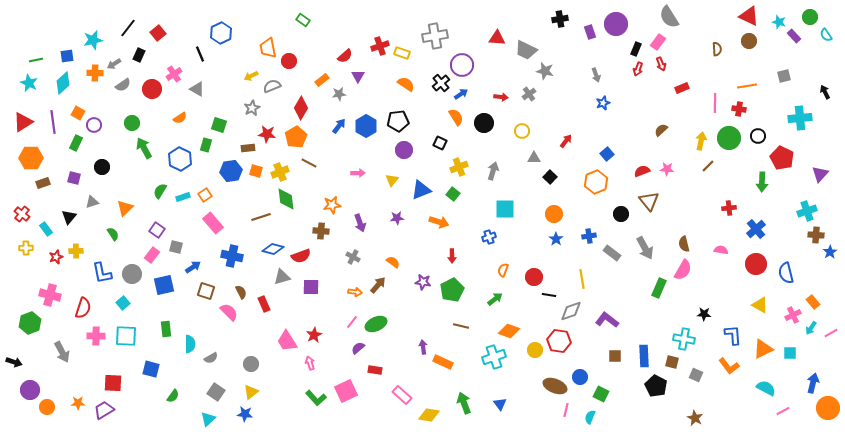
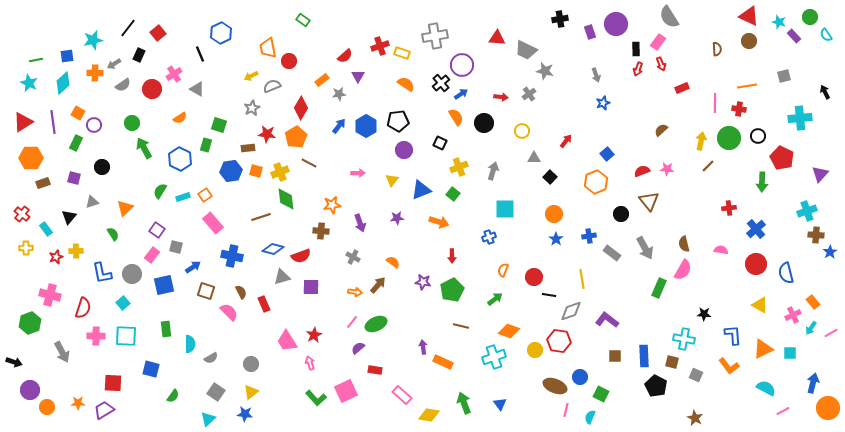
black rectangle at (636, 49): rotated 24 degrees counterclockwise
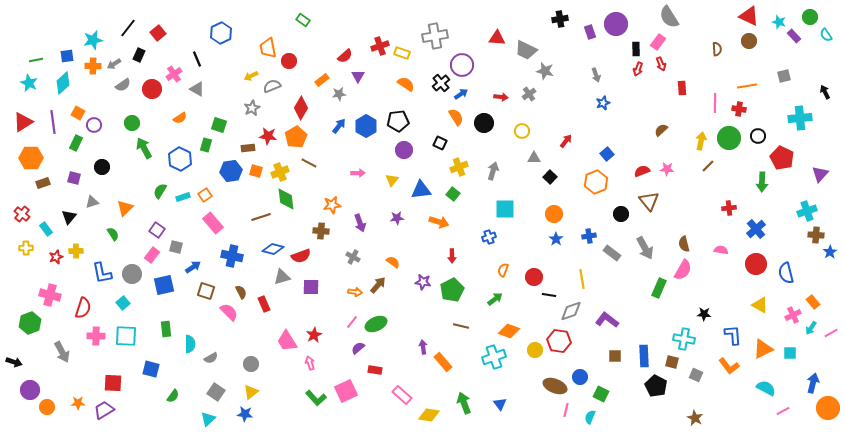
black line at (200, 54): moved 3 px left, 5 px down
orange cross at (95, 73): moved 2 px left, 7 px up
red rectangle at (682, 88): rotated 72 degrees counterclockwise
red star at (267, 134): moved 1 px right, 2 px down
blue triangle at (421, 190): rotated 15 degrees clockwise
orange rectangle at (443, 362): rotated 24 degrees clockwise
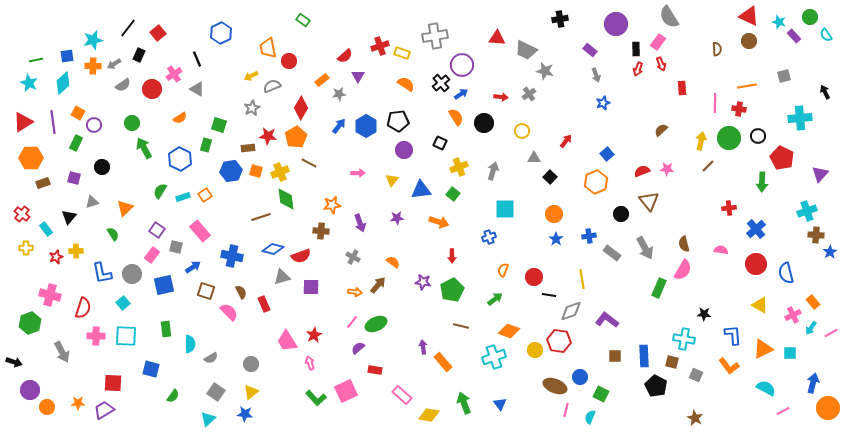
purple rectangle at (590, 32): moved 18 px down; rotated 32 degrees counterclockwise
pink rectangle at (213, 223): moved 13 px left, 8 px down
